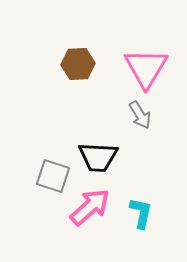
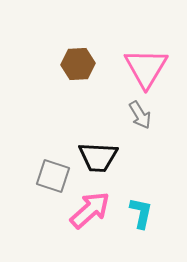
pink arrow: moved 3 px down
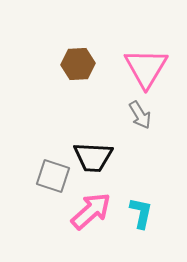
black trapezoid: moved 5 px left
pink arrow: moved 1 px right, 1 px down
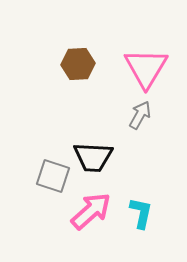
gray arrow: rotated 120 degrees counterclockwise
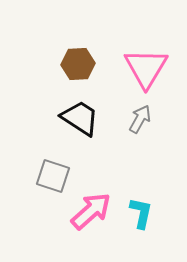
gray arrow: moved 4 px down
black trapezoid: moved 13 px left, 39 px up; rotated 150 degrees counterclockwise
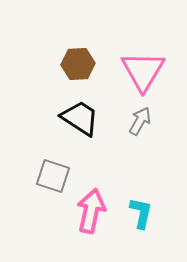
pink triangle: moved 3 px left, 3 px down
gray arrow: moved 2 px down
pink arrow: rotated 36 degrees counterclockwise
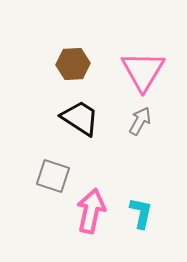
brown hexagon: moved 5 px left
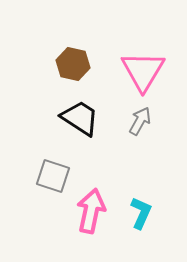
brown hexagon: rotated 16 degrees clockwise
cyan L-shape: rotated 12 degrees clockwise
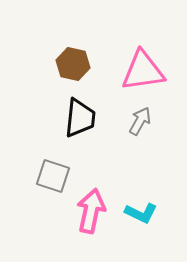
pink triangle: rotated 51 degrees clockwise
black trapezoid: rotated 63 degrees clockwise
cyan L-shape: rotated 92 degrees clockwise
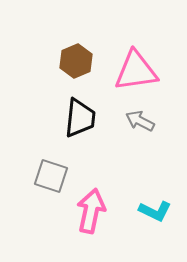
brown hexagon: moved 3 px right, 3 px up; rotated 24 degrees clockwise
pink triangle: moved 7 px left
gray arrow: rotated 92 degrees counterclockwise
gray square: moved 2 px left
cyan L-shape: moved 14 px right, 2 px up
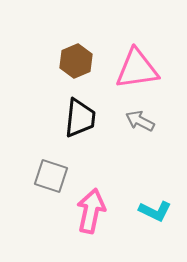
pink triangle: moved 1 px right, 2 px up
